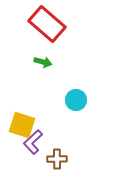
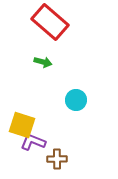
red rectangle: moved 3 px right, 2 px up
purple L-shape: rotated 65 degrees clockwise
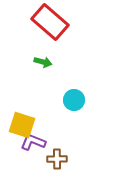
cyan circle: moved 2 px left
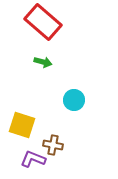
red rectangle: moved 7 px left
purple L-shape: moved 17 px down
brown cross: moved 4 px left, 14 px up; rotated 12 degrees clockwise
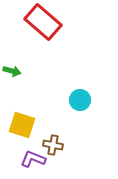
green arrow: moved 31 px left, 9 px down
cyan circle: moved 6 px right
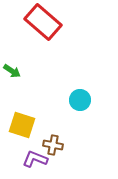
green arrow: rotated 18 degrees clockwise
purple L-shape: moved 2 px right
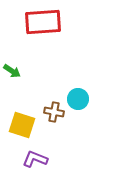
red rectangle: rotated 45 degrees counterclockwise
cyan circle: moved 2 px left, 1 px up
brown cross: moved 1 px right, 33 px up
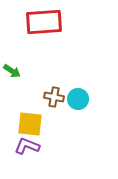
red rectangle: moved 1 px right
brown cross: moved 15 px up
yellow square: moved 8 px right, 1 px up; rotated 12 degrees counterclockwise
purple L-shape: moved 8 px left, 13 px up
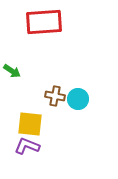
brown cross: moved 1 px right, 1 px up
